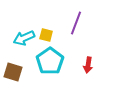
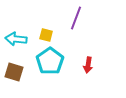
purple line: moved 5 px up
cyan arrow: moved 8 px left, 1 px down; rotated 30 degrees clockwise
brown square: moved 1 px right
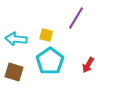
purple line: rotated 10 degrees clockwise
red arrow: rotated 21 degrees clockwise
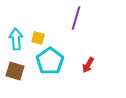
purple line: rotated 15 degrees counterclockwise
yellow square: moved 8 px left, 3 px down
cyan arrow: rotated 80 degrees clockwise
brown square: moved 1 px right, 1 px up
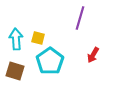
purple line: moved 4 px right
red arrow: moved 5 px right, 10 px up
